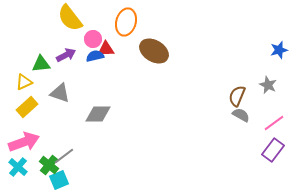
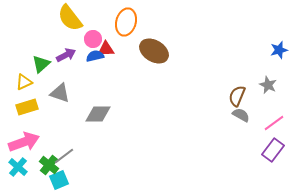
green triangle: rotated 36 degrees counterclockwise
yellow rectangle: rotated 25 degrees clockwise
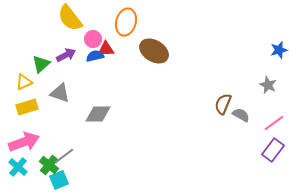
brown semicircle: moved 14 px left, 8 px down
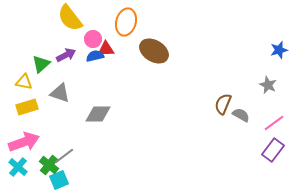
yellow triangle: rotated 36 degrees clockwise
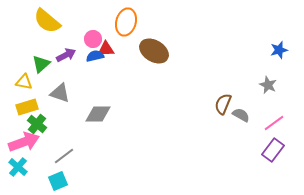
yellow semicircle: moved 23 px left, 3 px down; rotated 12 degrees counterclockwise
green cross: moved 12 px left, 41 px up
cyan square: moved 1 px left, 1 px down
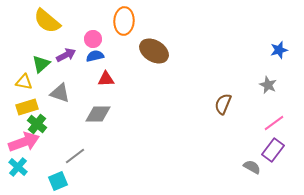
orange ellipse: moved 2 px left, 1 px up; rotated 12 degrees counterclockwise
red triangle: moved 30 px down
gray semicircle: moved 11 px right, 52 px down
gray line: moved 11 px right
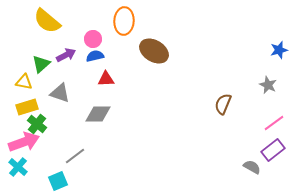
purple rectangle: rotated 15 degrees clockwise
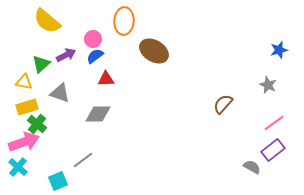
blue semicircle: rotated 24 degrees counterclockwise
brown semicircle: rotated 20 degrees clockwise
gray line: moved 8 px right, 4 px down
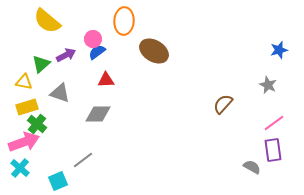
blue semicircle: moved 2 px right, 4 px up
red triangle: moved 1 px down
purple rectangle: rotated 60 degrees counterclockwise
cyan cross: moved 2 px right, 1 px down
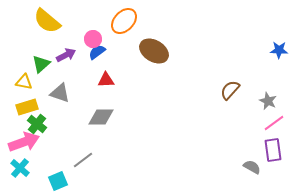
orange ellipse: rotated 40 degrees clockwise
blue star: rotated 18 degrees clockwise
gray star: moved 16 px down
brown semicircle: moved 7 px right, 14 px up
gray diamond: moved 3 px right, 3 px down
